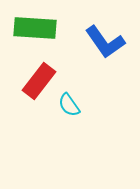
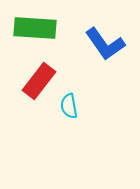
blue L-shape: moved 2 px down
cyan semicircle: moved 1 px down; rotated 25 degrees clockwise
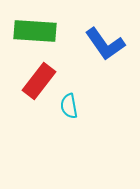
green rectangle: moved 3 px down
